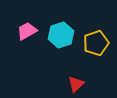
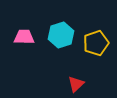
pink trapezoid: moved 3 px left, 6 px down; rotated 30 degrees clockwise
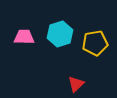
cyan hexagon: moved 1 px left, 1 px up
yellow pentagon: moved 1 px left; rotated 10 degrees clockwise
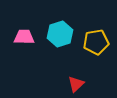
yellow pentagon: moved 1 px right, 1 px up
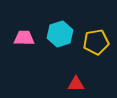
pink trapezoid: moved 1 px down
red triangle: rotated 42 degrees clockwise
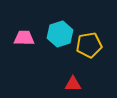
yellow pentagon: moved 7 px left, 3 px down
red triangle: moved 3 px left
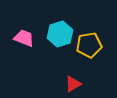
pink trapezoid: rotated 20 degrees clockwise
red triangle: rotated 30 degrees counterclockwise
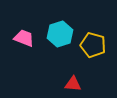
yellow pentagon: moved 4 px right; rotated 25 degrees clockwise
red triangle: rotated 36 degrees clockwise
